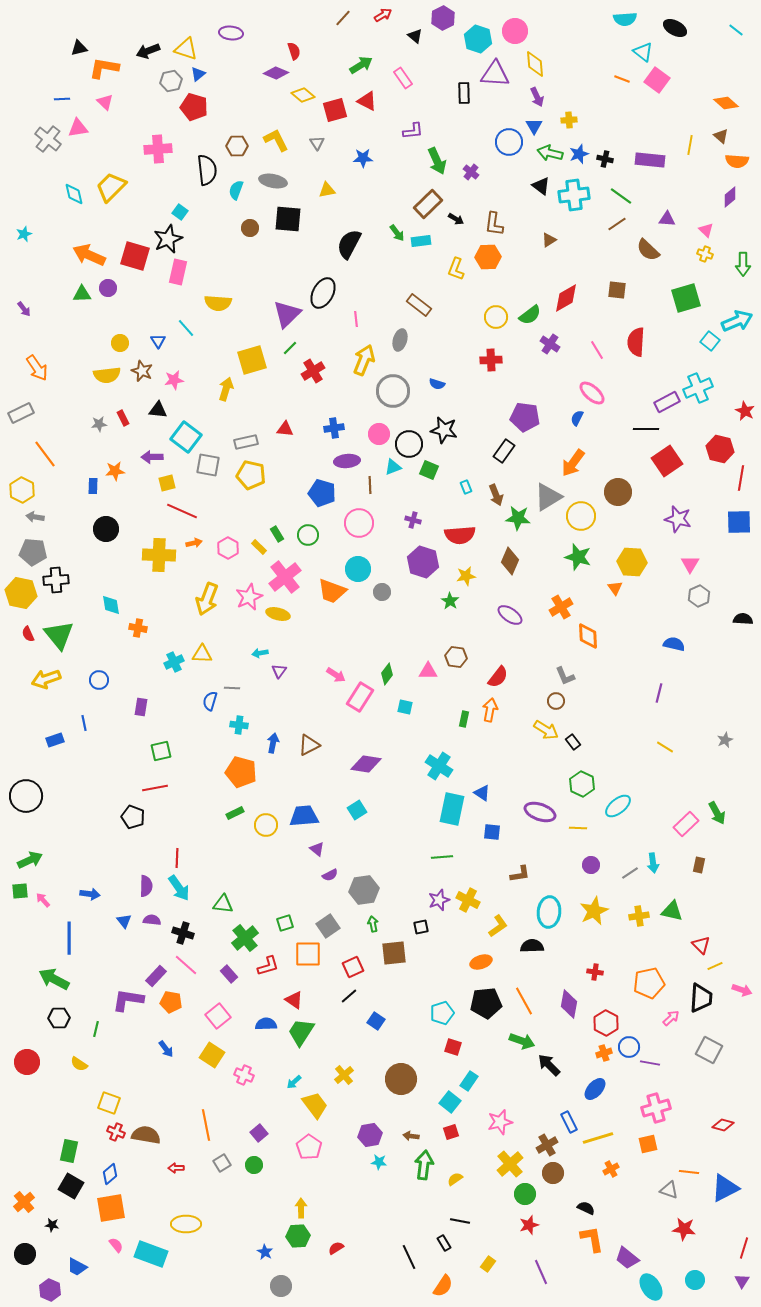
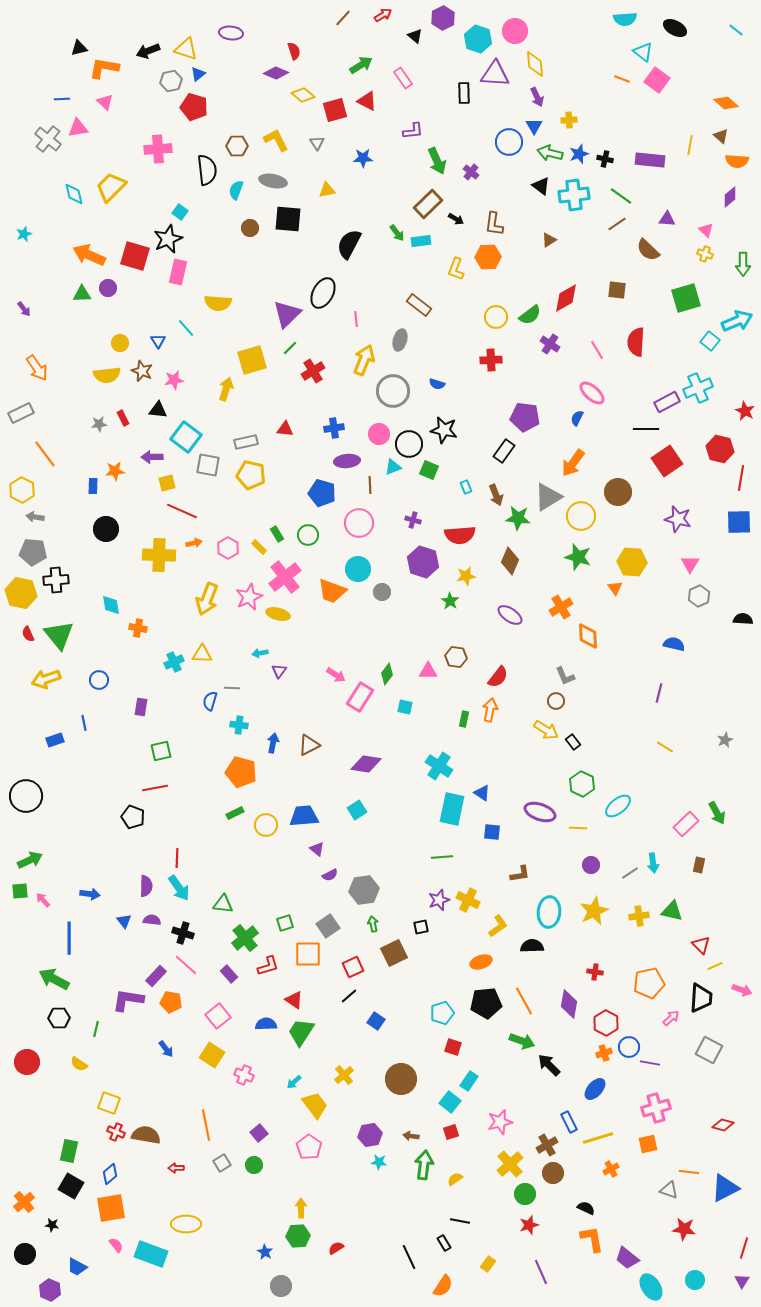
brown square at (394, 953): rotated 20 degrees counterclockwise
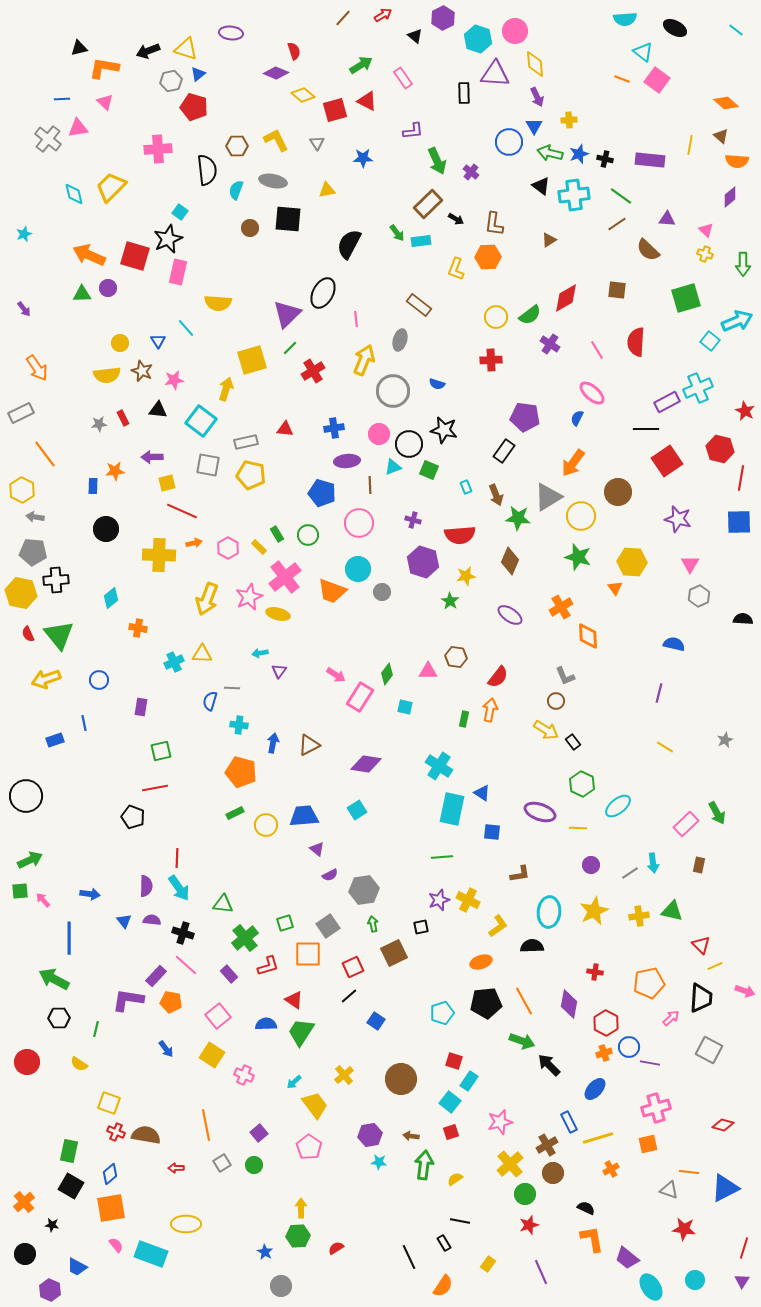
cyan square at (186, 437): moved 15 px right, 16 px up
cyan diamond at (111, 605): moved 7 px up; rotated 60 degrees clockwise
pink arrow at (742, 990): moved 3 px right, 1 px down
red square at (453, 1047): moved 1 px right, 14 px down
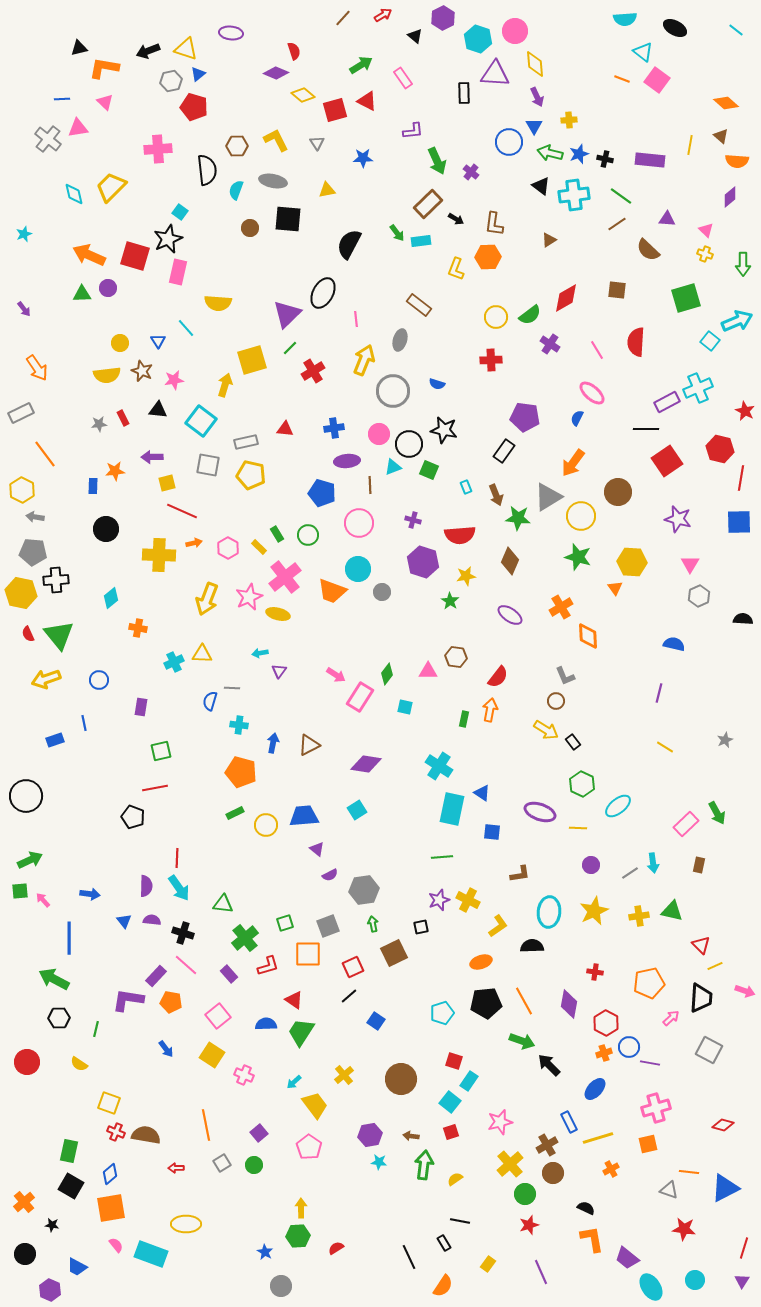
yellow arrow at (226, 389): moved 1 px left, 4 px up
gray square at (328, 926): rotated 15 degrees clockwise
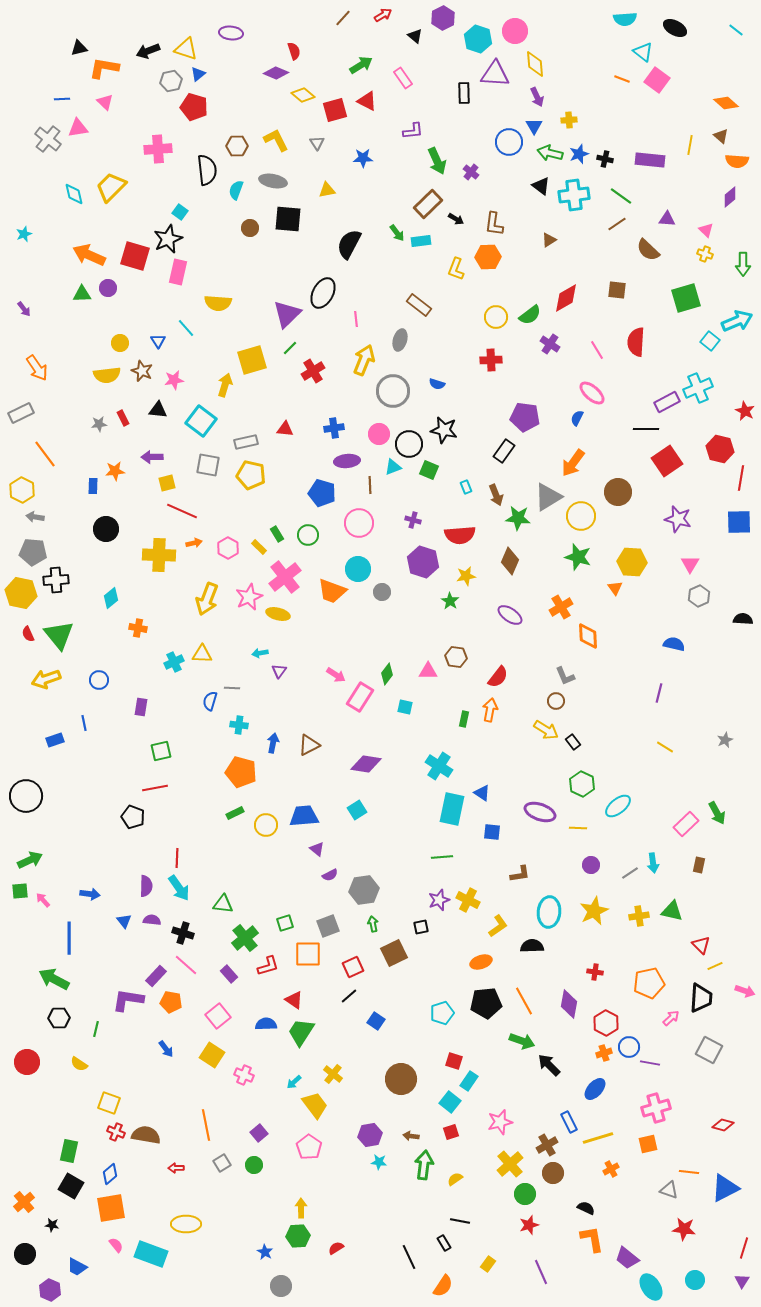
yellow cross at (344, 1075): moved 11 px left, 1 px up; rotated 12 degrees counterclockwise
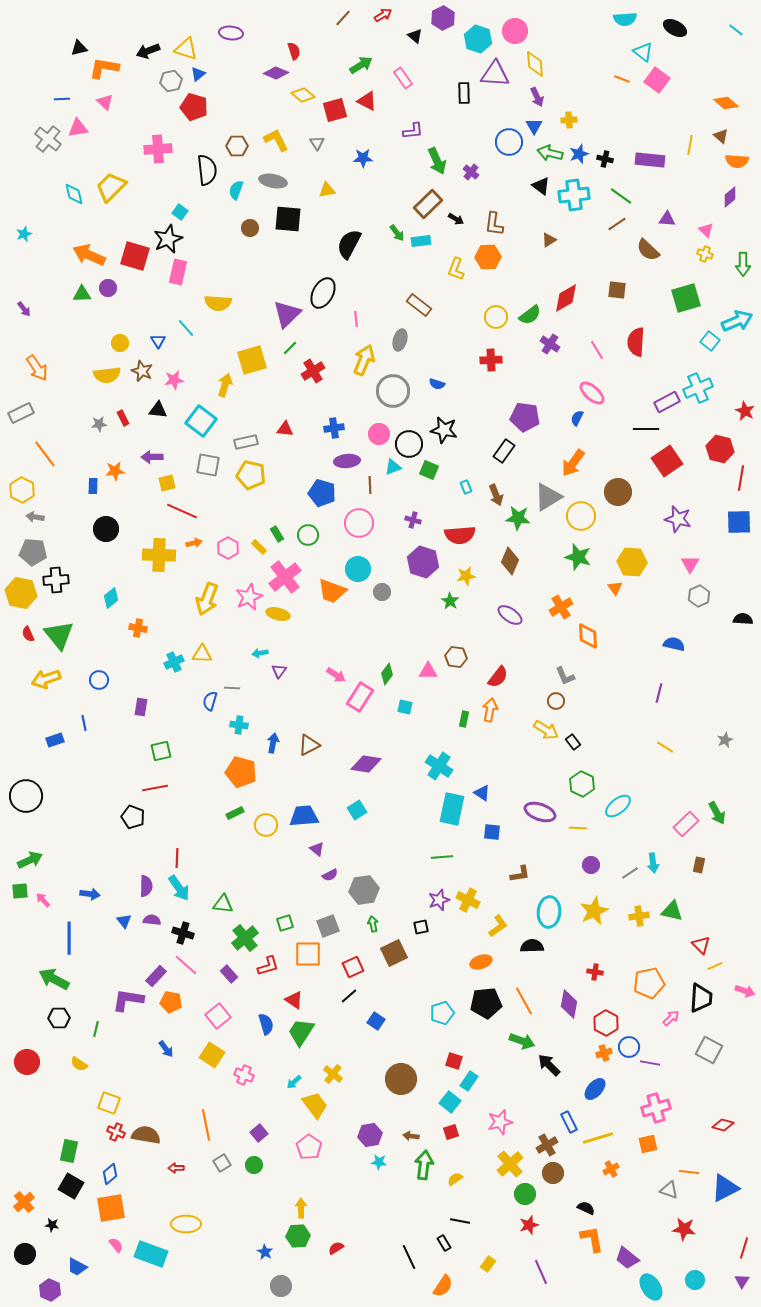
blue semicircle at (266, 1024): rotated 75 degrees clockwise
